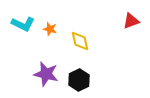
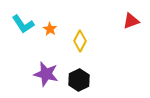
cyan L-shape: rotated 30 degrees clockwise
orange star: rotated 16 degrees clockwise
yellow diamond: rotated 40 degrees clockwise
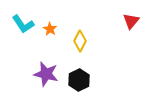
red triangle: rotated 30 degrees counterclockwise
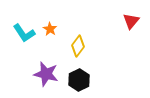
cyan L-shape: moved 1 px right, 9 px down
yellow diamond: moved 2 px left, 5 px down; rotated 10 degrees clockwise
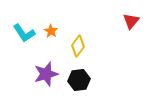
orange star: moved 1 px right, 2 px down
purple star: rotated 30 degrees counterclockwise
black hexagon: rotated 20 degrees clockwise
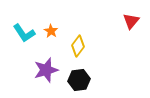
purple star: moved 4 px up
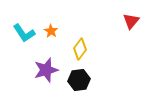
yellow diamond: moved 2 px right, 3 px down
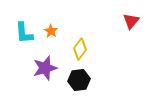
cyan L-shape: rotated 30 degrees clockwise
purple star: moved 1 px left, 2 px up
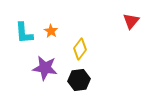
purple star: rotated 25 degrees clockwise
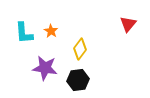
red triangle: moved 3 px left, 3 px down
black hexagon: moved 1 px left
